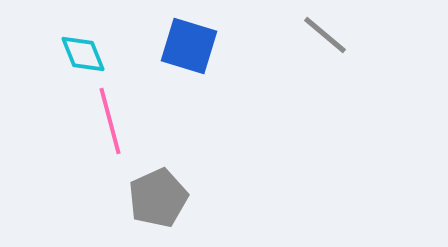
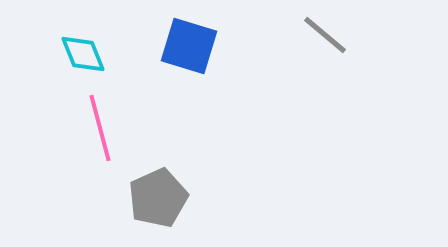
pink line: moved 10 px left, 7 px down
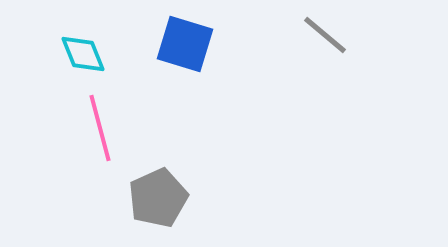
blue square: moved 4 px left, 2 px up
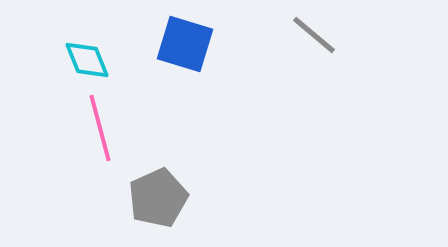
gray line: moved 11 px left
cyan diamond: moved 4 px right, 6 px down
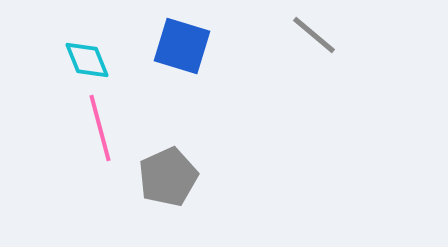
blue square: moved 3 px left, 2 px down
gray pentagon: moved 10 px right, 21 px up
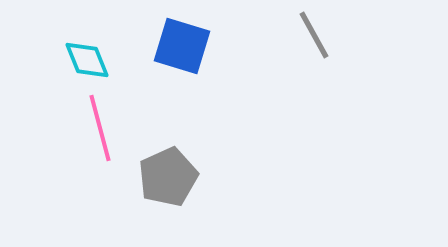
gray line: rotated 21 degrees clockwise
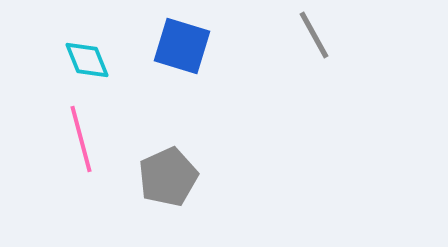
pink line: moved 19 px left, 11 px down
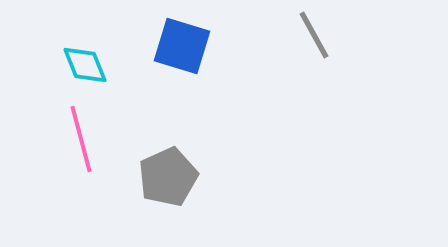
cyan diamond: moved 2 px left, 5 px down
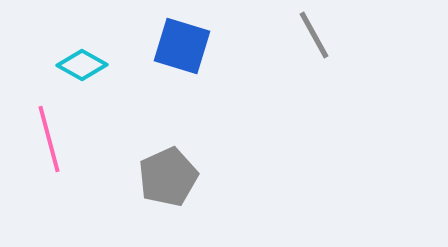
cyan diamond: moved 3 px left; rotated 39 degrees counterclockwise
pink line: moved 32 px left
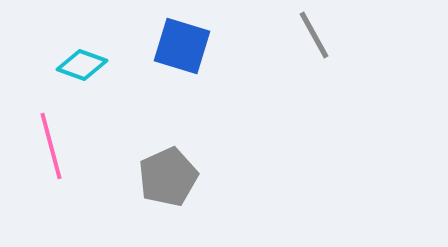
cyan diamond: rotated 9 degrees counterclockwise
pink line: moved 2 px right, 7 px down
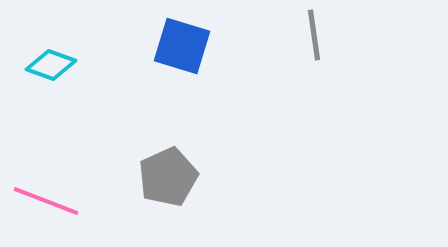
gray line: rotated 21 degrees clockwise
cyan diamond: moved 31 px left
pink line: moved 5 px left, 55 px down; rotated 54 degrees counterclockwise
